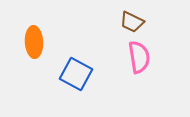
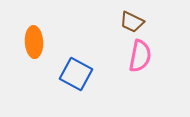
pink semicircle: moved 1 px right, 1 px up; rotated 20 degrees clockwise
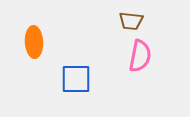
brown trapezoid: moved 1 px left, 1 px up; rotated 20 degrees counterclockwise
blue square: moved 5 px down; rotated 28 degrees counterclockwise
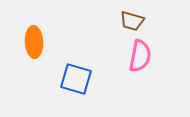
brown trapezoid: moved 1 px right; rotated 10 degrees clockwise
blue square: rotated 16 degrees clockwise
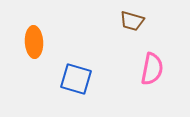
pink semicircle: moved 12 px right, 13 px down
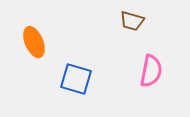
orange ellipse: rotated 20 degrees counterclockwise
pink semicircle: moved 1 px left, 2 px down
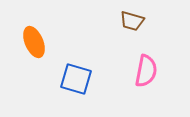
pink semicircle: moved 5 px left
